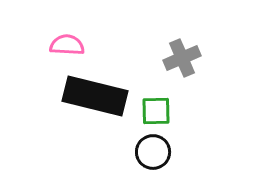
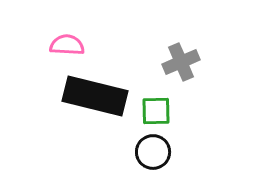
gray cross: moved 1 px left, 4 px down
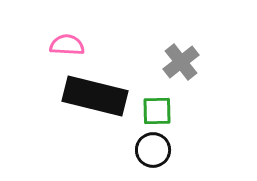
gray cross: rotated 15 degrees counterclockwise
green square: moved 1 px right
black circle: moved 2 px up
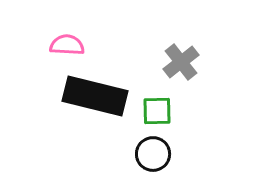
black circle: moved 4 px down
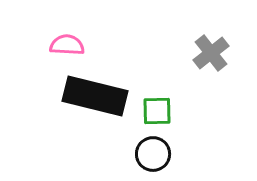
gray cross: moved 30 px right, 9 px up
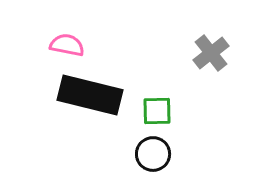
pink semicircle: rotated 8 degrees clockwise
black rectangle: moved 5 px left, 1 px up
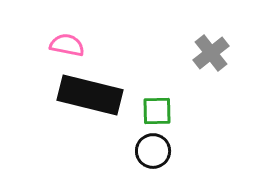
black circle: moved 3 px up
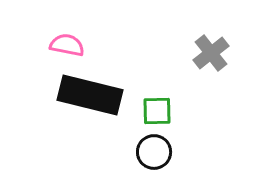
black circle: moved 1 px right, 1 px down
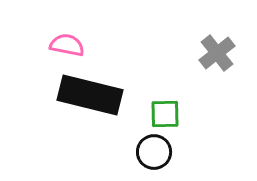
gray cross: moved 6 px right
green square: moved 8 px right, 3 px down
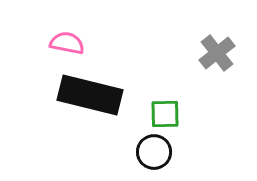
pink semicircle: moved 2 px up
